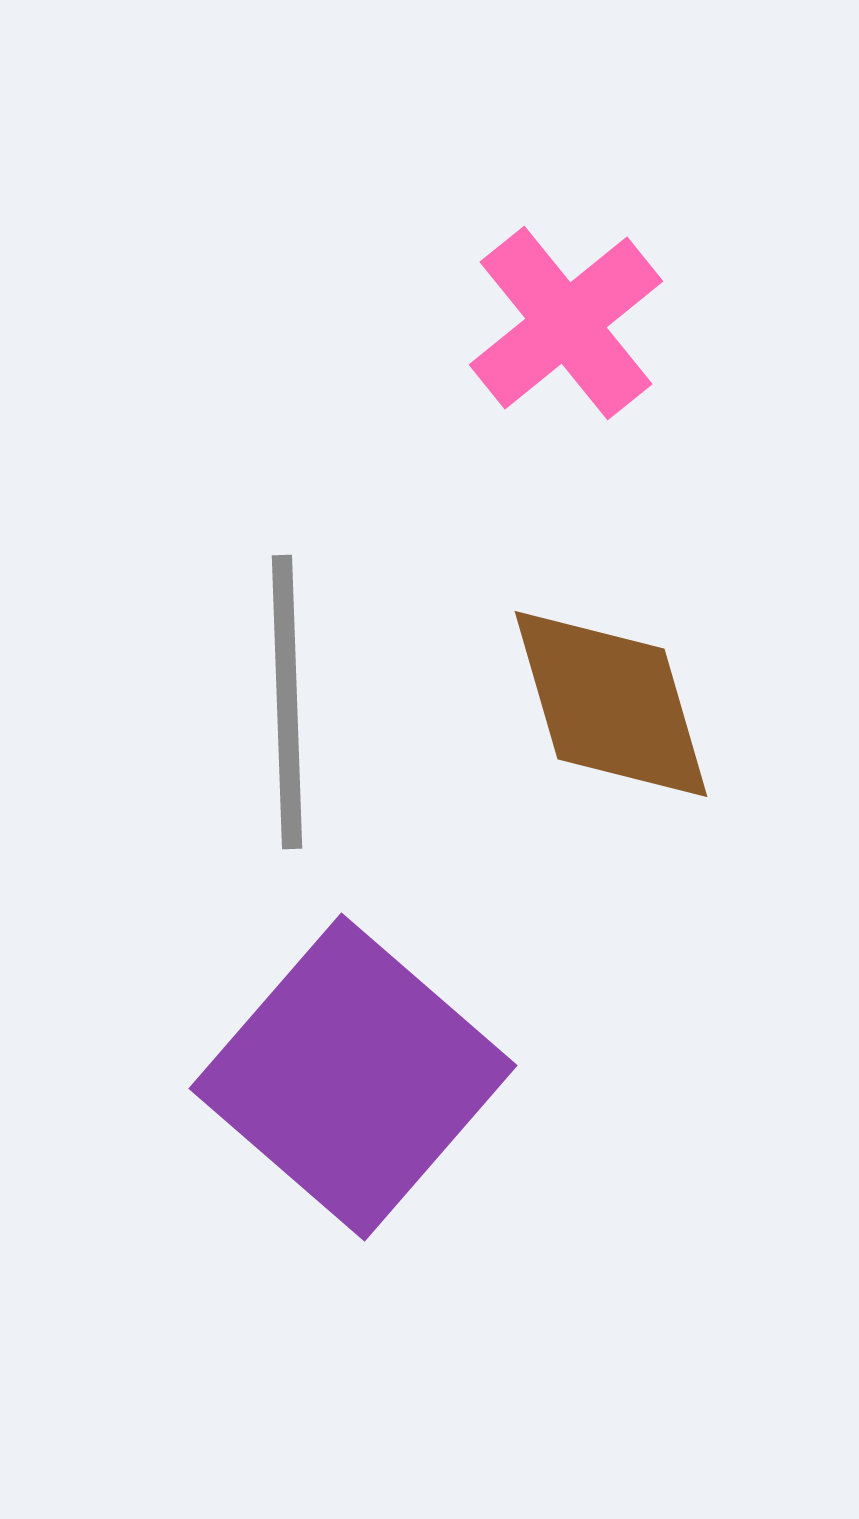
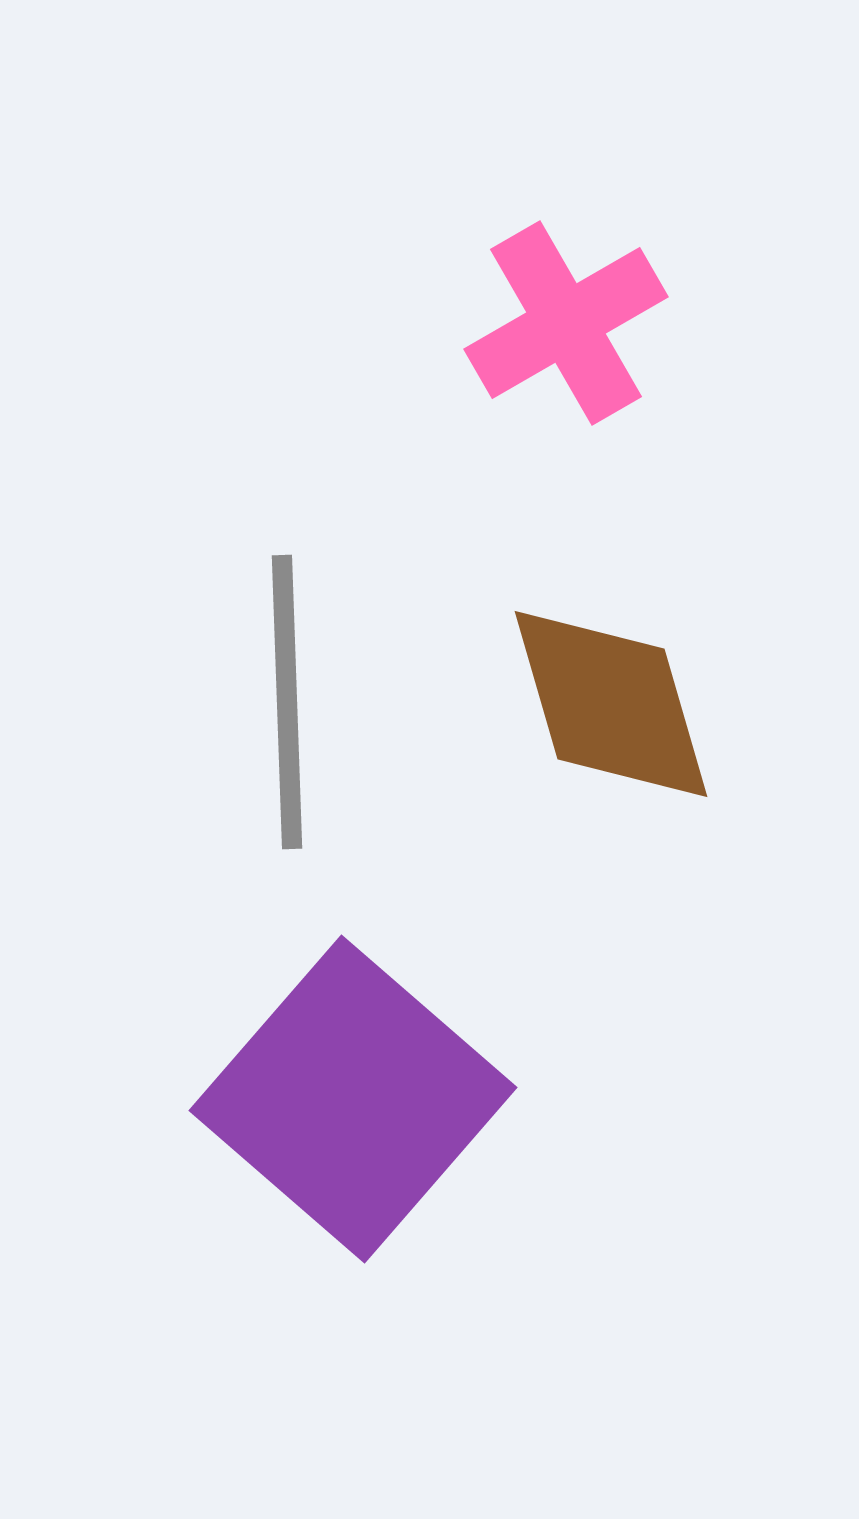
pink cross: rotated 9 degrees clockwise
purple square: moved 22 px down
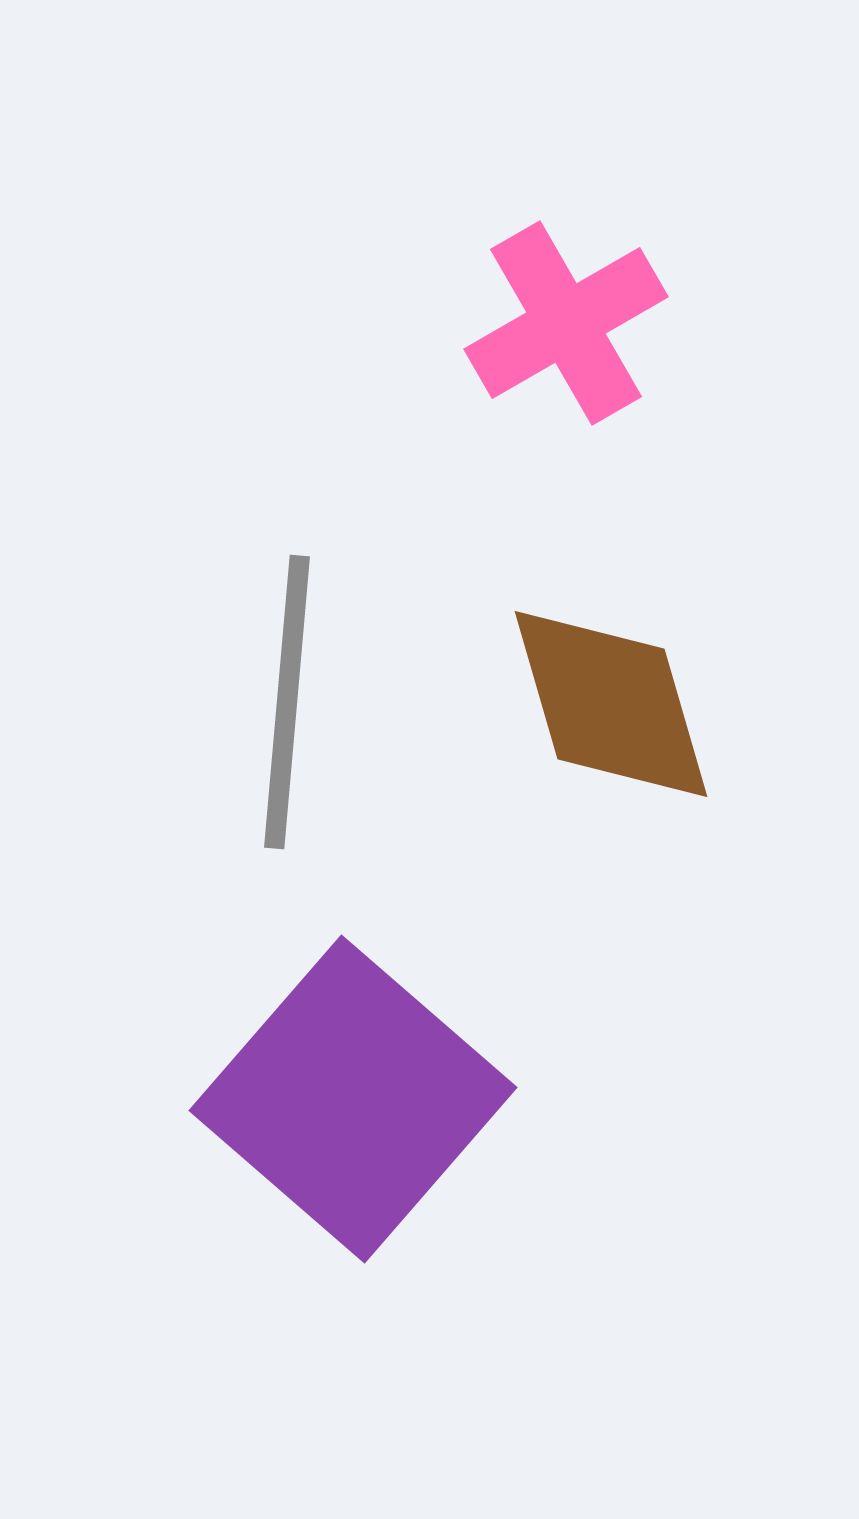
gray line: rotated 7 degrees clockwise
